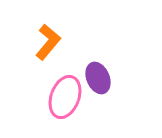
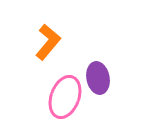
purple ellipse: rotated 12 degrees clockwise
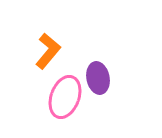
orange L-shape: moved 9 px down
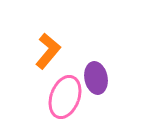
purple ellipse: moved 2 px left
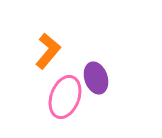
purple ellipse: rotated 8 degrees counterclockwise
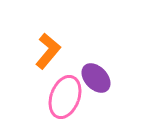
purple ellipse: rotated 24 degrees counterclockwise
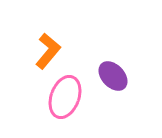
purple ellipse: moved 17 px right, 2 px up
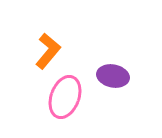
purple ellipse: rotated 36 degrees counterclockwise
